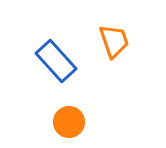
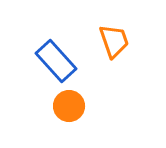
orange circle: moved 16 px up
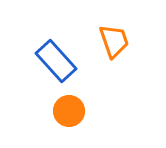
orange circle: moved 5 px down
